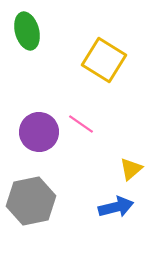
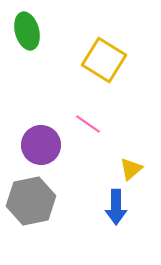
pink line: moved 7 px right
purple circle: moved 2 px right, 13 px down
blue arrow: rotated 104 degrees clockwise
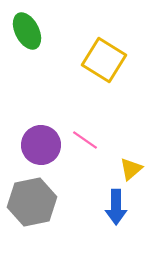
green ellipse: rotated 12 degrees counterclockwise
pink line: moved 3 px left, 16 px down
gray hexagon: moved 1 px right, 1 px down
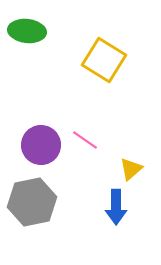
green ellipse: rotated 57 degrees counterclockwise
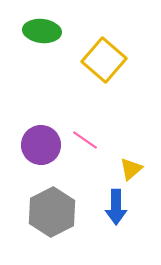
green ellipse: moved 15 px right
yellow square: rotated 9 degrees clockwise
gray hexagon: moved 20 px right, 10 px down; rotated 15 degrees counterclockwise
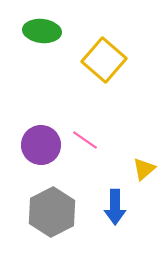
yellow triangle: moved 13 px right
blue arrow: moved 1 px left
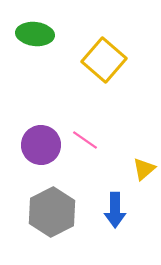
green ellipse: moved 7 px left, 3 px down
blue arrow: moved 3 px down
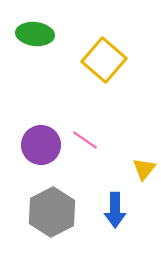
yellow triangle: rotated 10 degrees counterclockwise
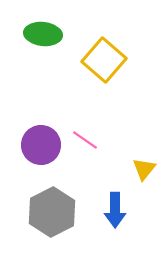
green ellipse: moved 8 px right
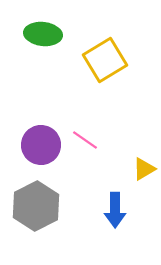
yellow square: moved 1 px right; rotated 18 degrees clockwise
yellow triangle: rotated 20 degrees clockwise
gray hexagon: moved 16 px left, 6 px up
